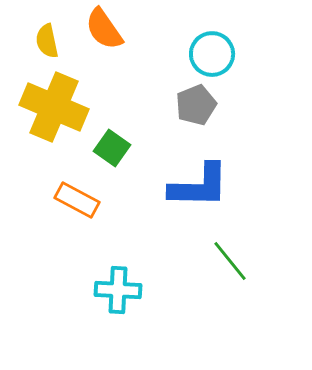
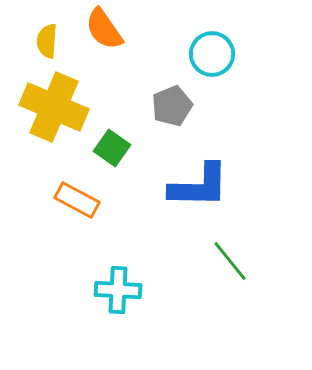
yellow semicircle: rotated 16 degrees clockwise
gray pentagon: moved 24 px left, 1 px down
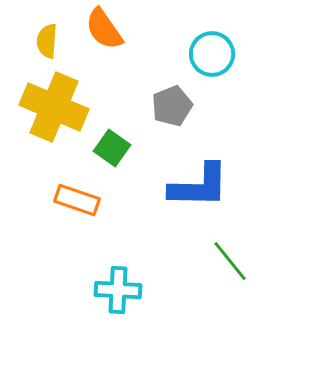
orange rectangle: rotated 9 degrees counterclockwise
